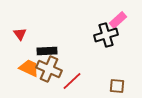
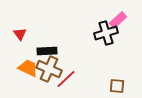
black cross: moved 2 px up
orange trapezoid: moved 1 px left
red line: moved 6 px left, 2 px up
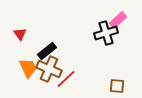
black rectangle: rotated 36 degrees counterclockwise
orange trapezoid: rotated 40 degrees clockwise
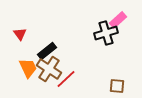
brown cross: rotated 10 degrees clockwise
